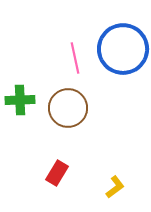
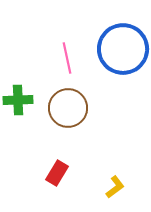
pink line: moved 8 px left
green cross: moved 2 px left
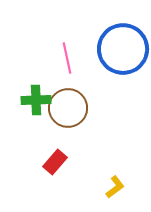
green cross: moved 18 px right
red rectangle: moved 2 px left, 11 px up; rotated 10 degrees clockwise
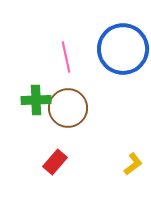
pink line: moved 1 px left, 1 px up
yellow L-shape: moved 18 px right, 23 px up
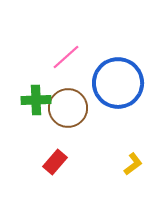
blue circle: moved 5 px left, 34 px down
pink line: rotated 60 degrees clockwise
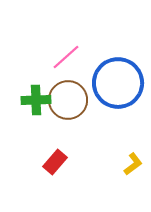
brown circle: moved 8 px up
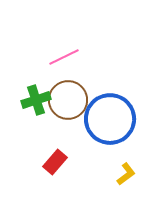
pink line: moved 2 px left; rotated 16 degrees clockwise
blue circle: moved 8 px left, 36 px down
green cross: rotated 16 degrees counterclockwise
yellow L-shape: moved 7 px left, 10 px down
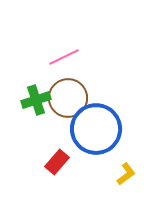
brown circle: moved 2 px up
blue circle: moved 14 px left, 10 px down
red rectangle: moved 2 px right
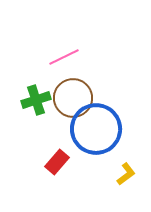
brown circle: moved 5 px right
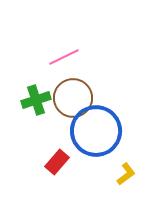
blue circle: moved 2 px down
